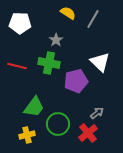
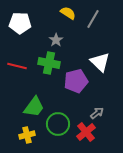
red cross: moved 2 px left, 1 px up
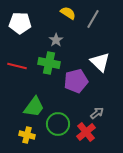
yellow cross: rotated 28 degrees clockwise
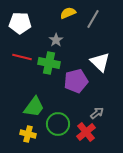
yellow semicircle: rotated 56 degrees counterclockwise
red line: moved 5 px right, 9 px up
yellow cross: moved 1 px right, 1 px up
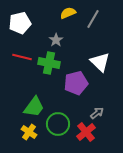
white pentagon: rotated 15 degrees counterclockwise
purple pentagon: moved 2 px down
yellow cross: moved 1 px right, 2 px up; rotated 21 degrees clockwise
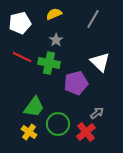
yellow semicircle: moved 14 px left, 1 px down
red line: rotated 12 degrees clockwise
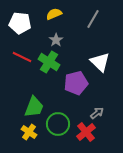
white pentagon: rotated 20 degrees clockwise
green cross: moved 1 px up; rotated 20 degrees clockwise
green trapezoid: rotated 15 degrees counterclockwise
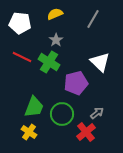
yellow semicircle: moved 1 px right
green circle: moved 4 px right, 10 px up
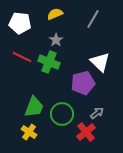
green cross: rotated 10 degrees counterclockwise
purple pentagon: moved 7 px right
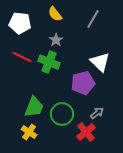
yellow semicircle: rotated 105 degrees counterclockwise
